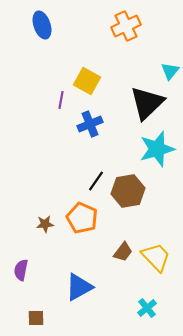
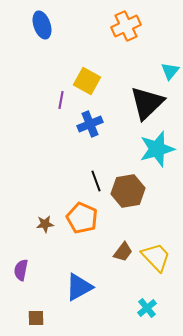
black line: rotated 55 degrees counterclockwise
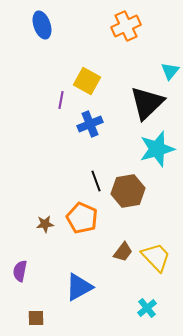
purple semicircle: moved 1 px left, 1 px down
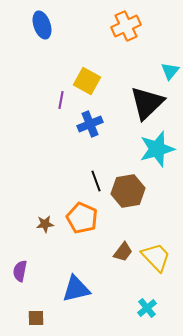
blue triangle: moved 3 px left, 2 px down; rotated 16 degrees clockwise
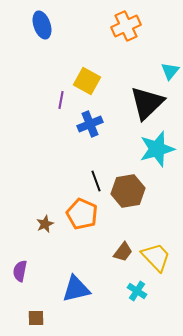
orange pentagon: moved 4 px up
brown star: rotated 18 degrees counterclockwise
cyan cross: moved 10 px left, 17 px up; rotated 18 degrees counterclockwise
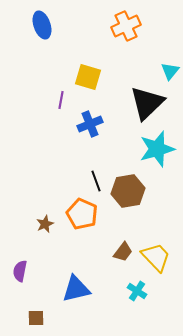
yellow square: moved 1 px right, 4 px up; rotated 12 degrees counterclockwise
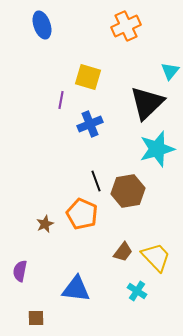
blue triangle: rotated 20 degrees clockwise
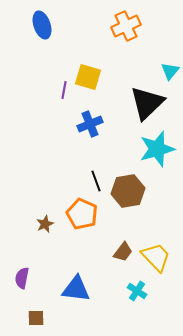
purple line: moved 3 px right, 10 px up
purple semicircle: moved 2 px right, 7 px down
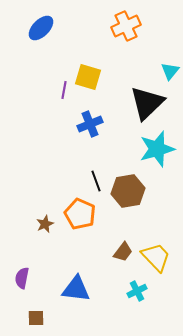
blue ellipse: moved 1 px left, 3 px down; rotated 64 degrees clockwise
orange pentagon: moved 2 px left
cyan cross: rotated 30 degrees clockwise
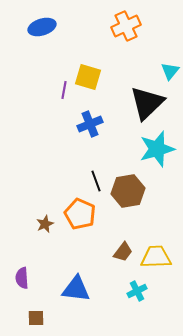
blue ellipse: moved 1 px right, 1 px up; rotated 28 degrees clockwise
yellow trapezoid: rotated 48 degrees counterclockwise
purple semicircle: rotated 15 degrees counterclockwise
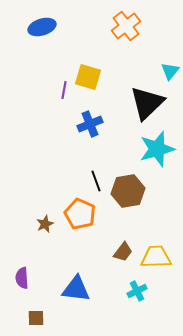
orange cross: rotated 12 degrees counterclockwise
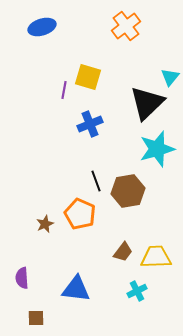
cyan triangle: moved 6 px down
